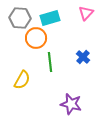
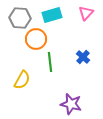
cyan rectangle: moved 2 px right, 3 px up
orange circle: moved 1 px down
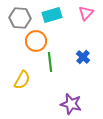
orange circle: moved 2 px down
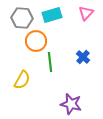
gray hexagon: moved 2 px right
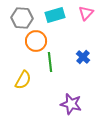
cyan rectangle: moved 3 px right
yellow semicircle: moved 1 px right
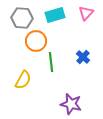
green line: moved 1 px right
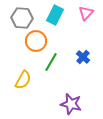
cyan rectangle: rotated 48 degrees counterclockwise
green line: rotated 36 degrees clockwise
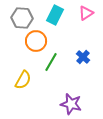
pink triangle: rotated 14 degrees clockwise
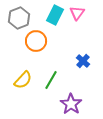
pink triangle: moved 9 px left; rotated 21 degrees counterclockwise
gray hexagon: moved 3 px left; rotated 25 degrees counterclockwise
blue cross: moved 4 px down
green line: moved 18 px down
yellow semicircle: rotated 12 degrees clockwise
purple star: rotated 20 degrees clockwise
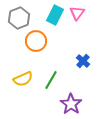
yellow semicircle: moved 1 px up; rotated 24 degrees clockwise
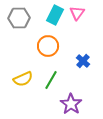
gray hexagon: rotated 20 degrees clockwise
orange circle: moved 12 px right, 5 px down
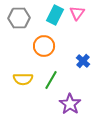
orange circle: moved 4 px left
yellow semicircle: rotated 24 degrees clockwise
purple star: moved 1 px left
